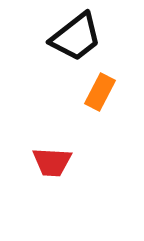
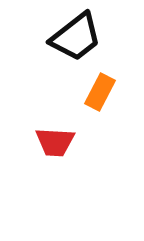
red trapezoid: moved 3 px right, 20 px up
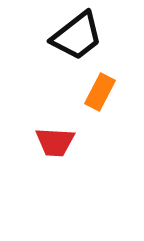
black trapezoid: moved 1 px right, 1 px up
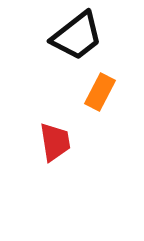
red trapezoid: rotated 102 degrees counterclockwise
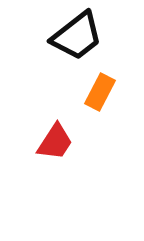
red trapezoid: rotated 42 degrees clockwise
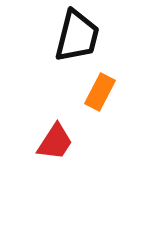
black trapezoid: rotated 38 degrees counterclockwise
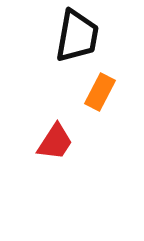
black trapezoid: rotated 4 degrees counterclockwise
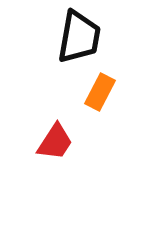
black trapezoid: moved 2 px right, 1 px down
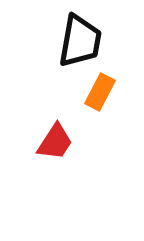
black trapezoid: moved 1 px right, 4 px down
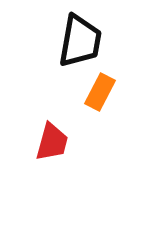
red trapezoid: moved 3 px left; rotated 18 degrees counterclockwise
